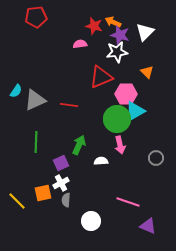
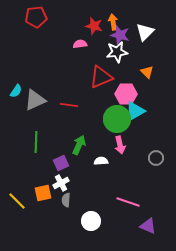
orange arrow: rotated 56 degrees clockwise
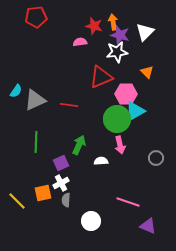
pink semicircle: moved 2 px up
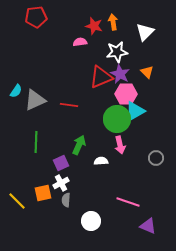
purple star: moved 39 px down; rotated 12 degrees clockwise
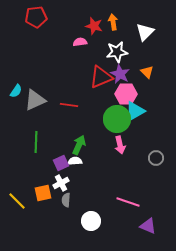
white semicircle: moved 26 px left
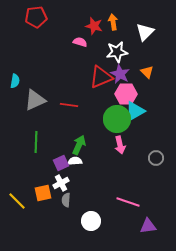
pink semicircle: rotated 24 degrees clockwise
cyan semicircle: moved 1 px left, 10 px up; rotated 24 degrees counterclockwise
purple triangle: rotated 30 degrees counterclockwise
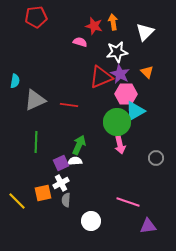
green circle: moved 3 px down
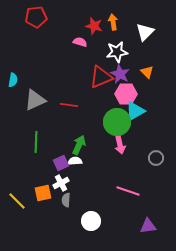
cyan semicircle: moved 2 px left, 1 px up
pink line: moved 11 px up
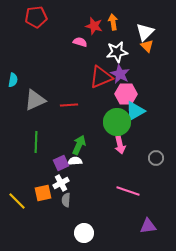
orange triangle: moved 26 px up
red line: rotated 12 degrees counterclockwise
white circle: moved 7 px left, 12 px down
